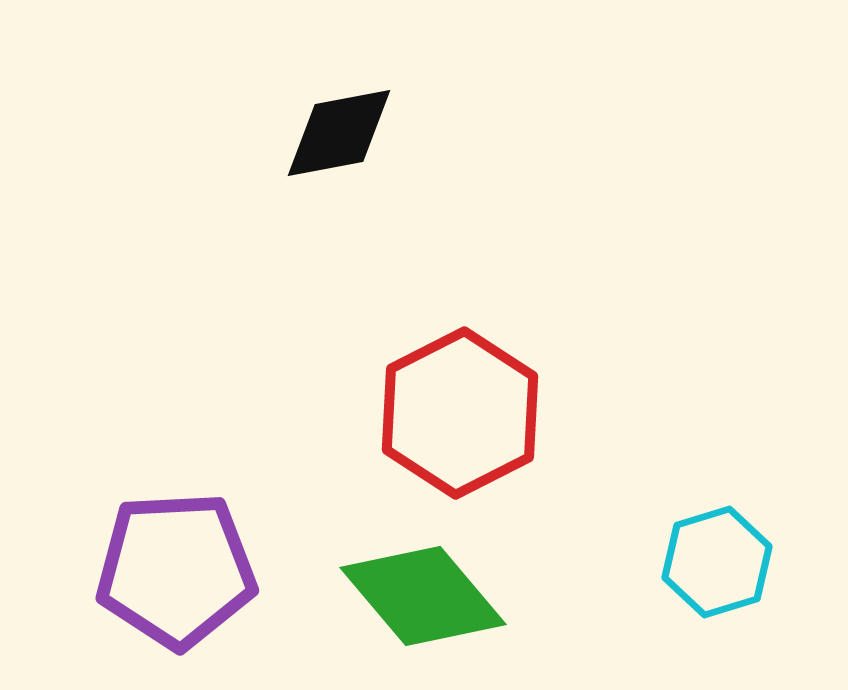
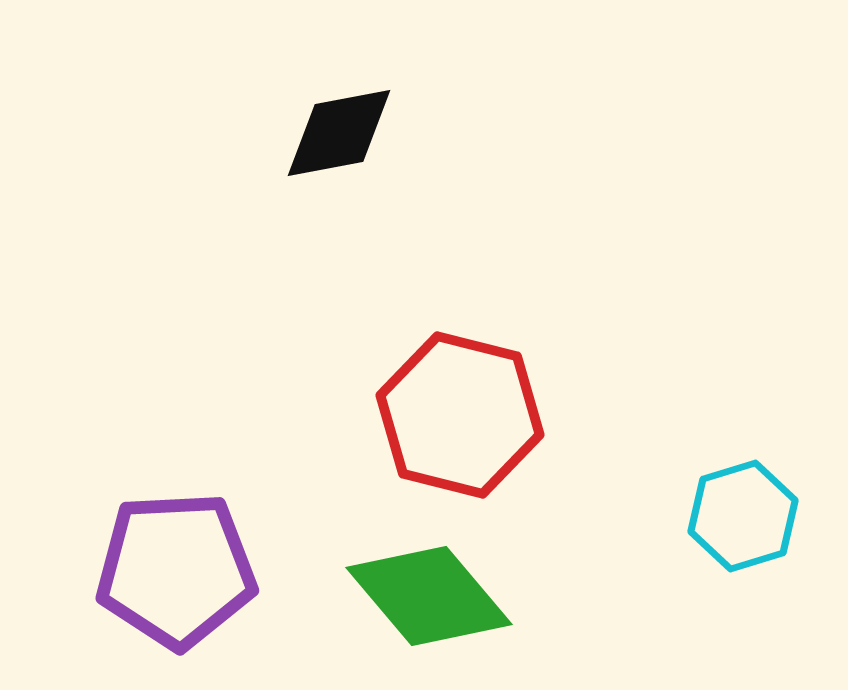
red hexagon: moved 2 px down; rotated 19 degrees counterclockwise
cyan hexagon: moved 26 px right, 46 px up
green diamond: moved 6 px right
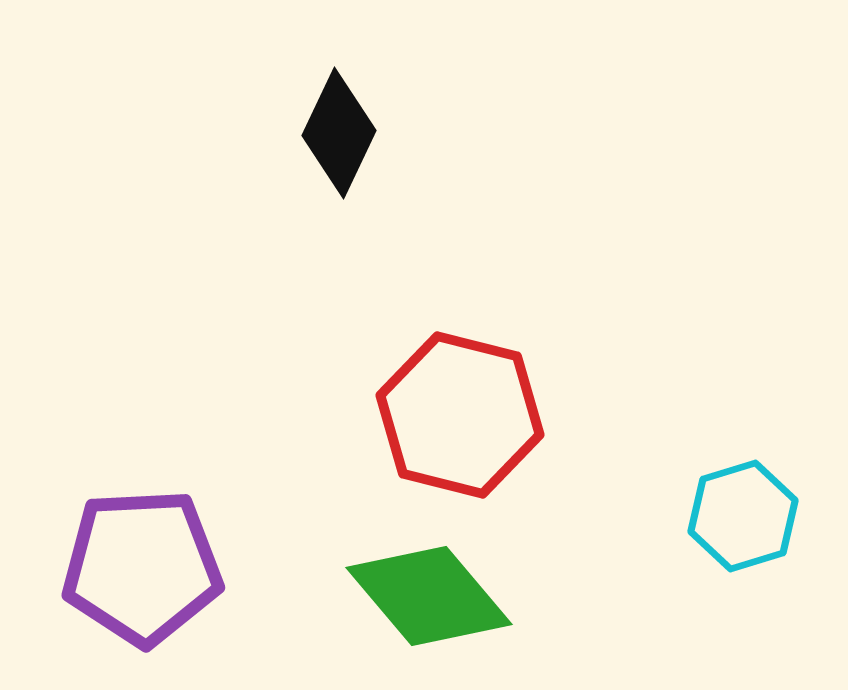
black diamond: rotated 54 degrees counterclockwise
purple pentagon: moved 34 px left, 3 px up
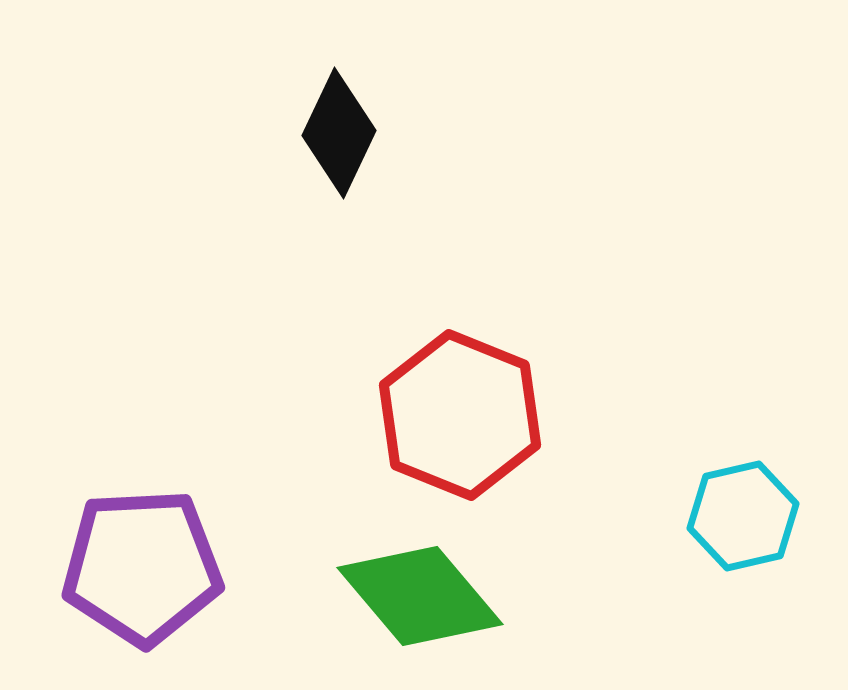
red hexagon: rotated 8 degrees clockwise
cyan hexagon: rotated 4 degrees clockwise
green diamond: moved 9 px left
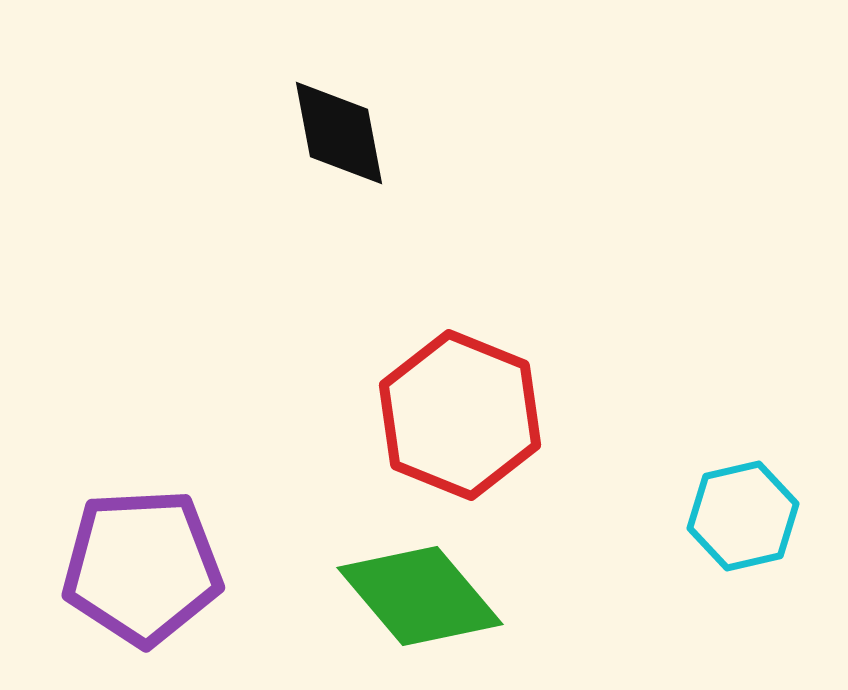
black diamond: rotated 36 degrees counterclockwise
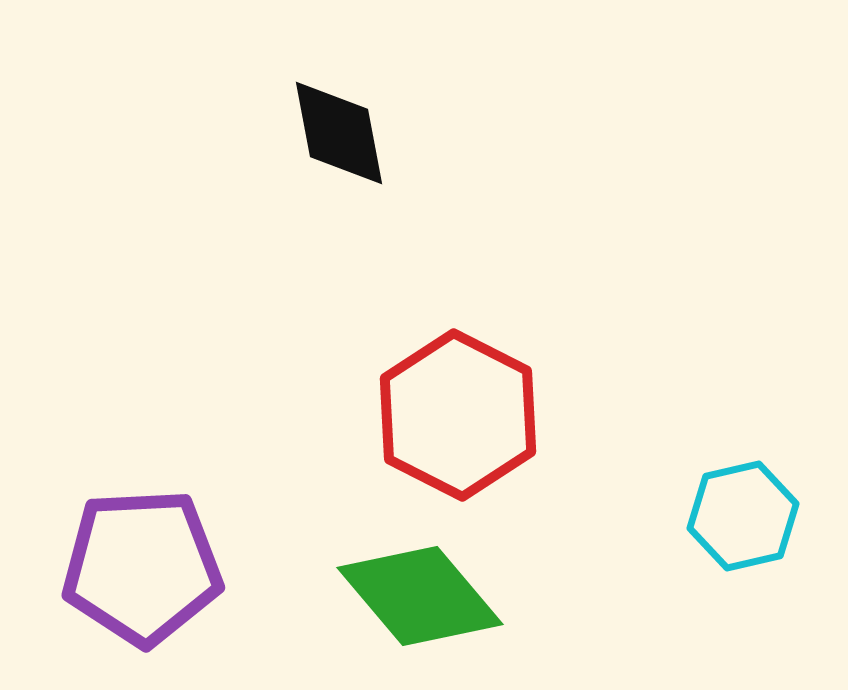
red hexagon: moved 2 px left; rotated 5 degrees clockwise
